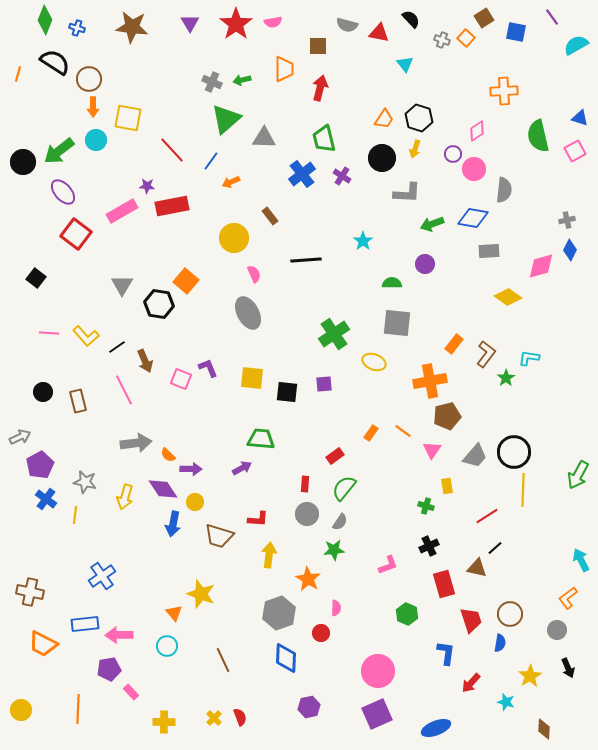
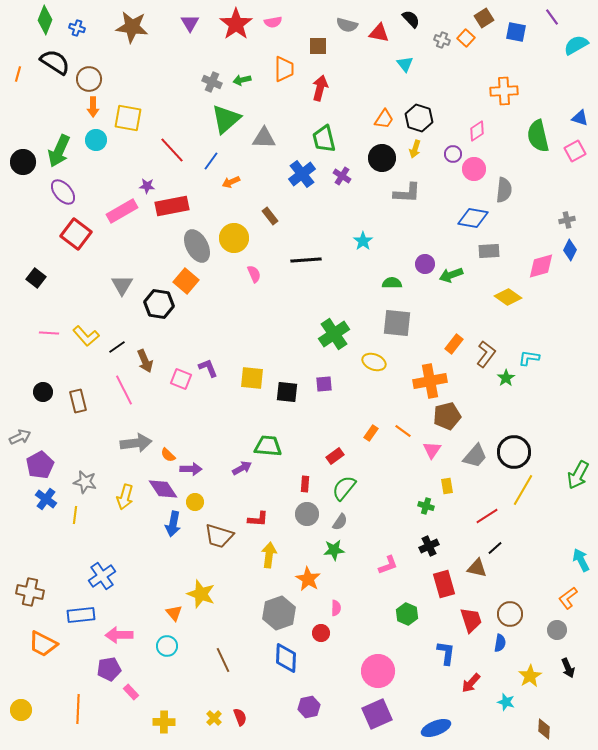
green arrow at (59, 151): rotated 28 degrees counterclockwise
green arrow at (432, 224): moved 19 px right, 51 px down
gray ellipse at (248, 313): moved 51 px left, 67 px up
green trapezoid at (261, 439): moved 7 px right, 7 px down
yellow line at (523, 490): rotated 28 degrees clockwise
blue rectangle at (85, 624): moved 4 px left, 9 px up
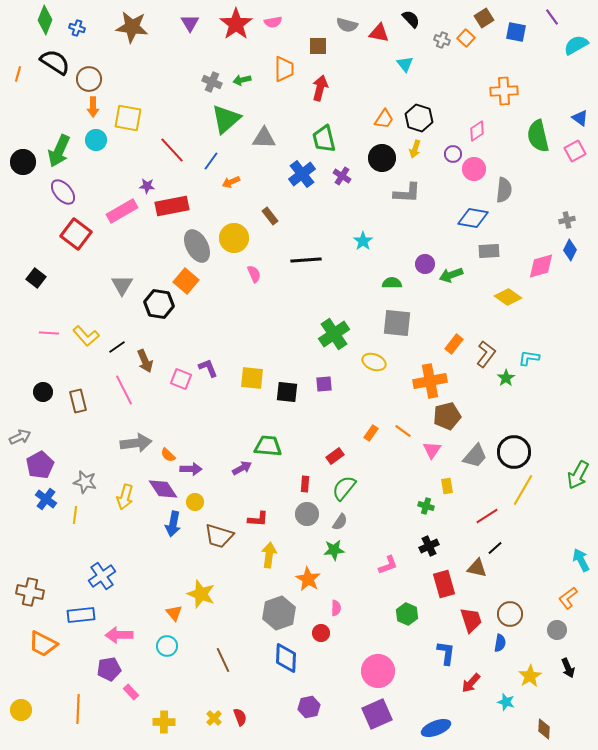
blue triangle at (580, 118): rotated 18 degrees clockwise
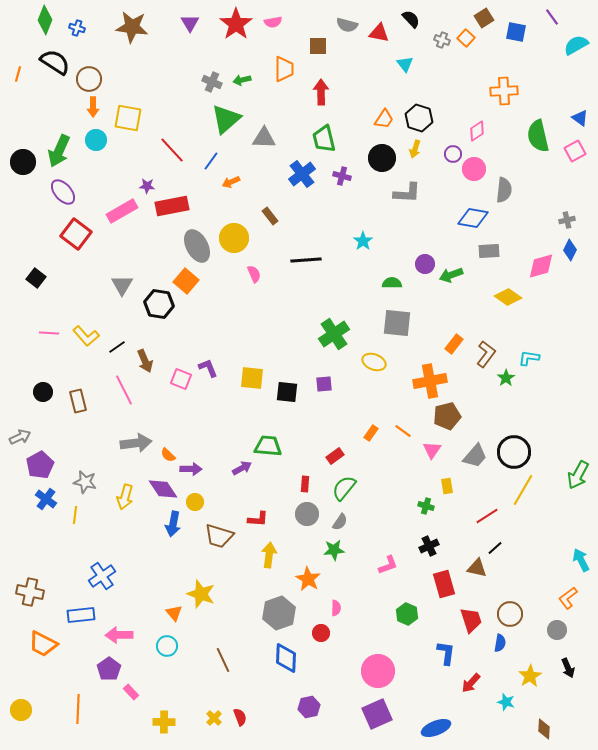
red arrow at (320, 88): moved 1 px right, 4 px down; rotated 15 degrees counterclockwise
purple cross at (342, 176): rotated 18 degrees counterclockwise
purple pentagon at (109, 669): rotated 25 degrees counterclockwise
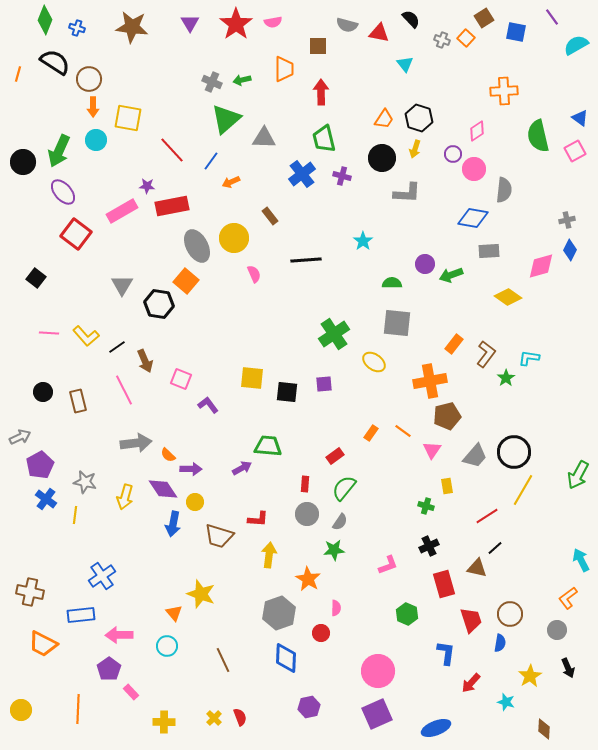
yellow ellipse at (374, 362): rotated 15 degrees clockwise
purple L-shape at (208, 368): moved 37 px down; rotated 15 degrees counterclockwise
